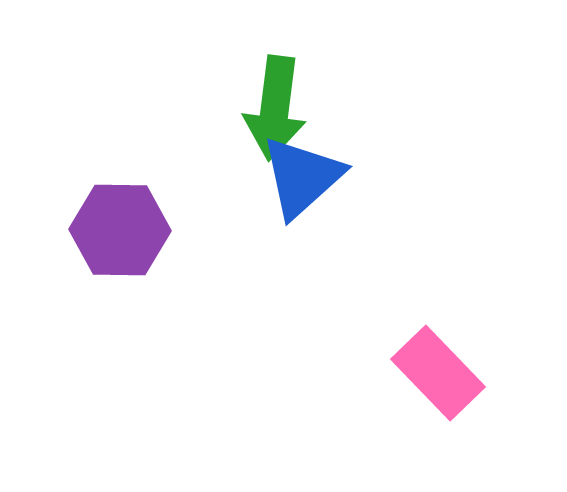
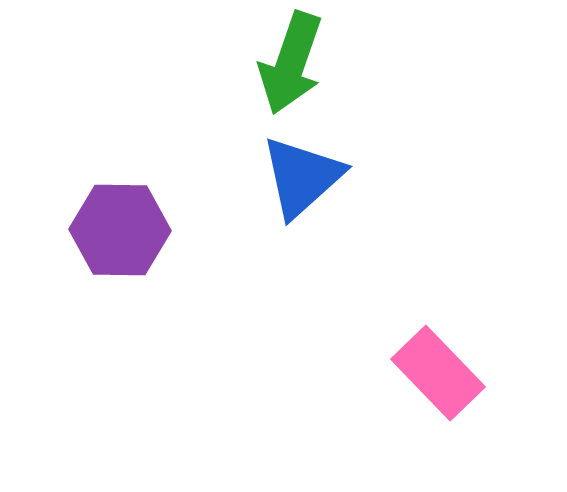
green arrow: moved 16 px right, 45 px up; rotated 12 degrees clockwise
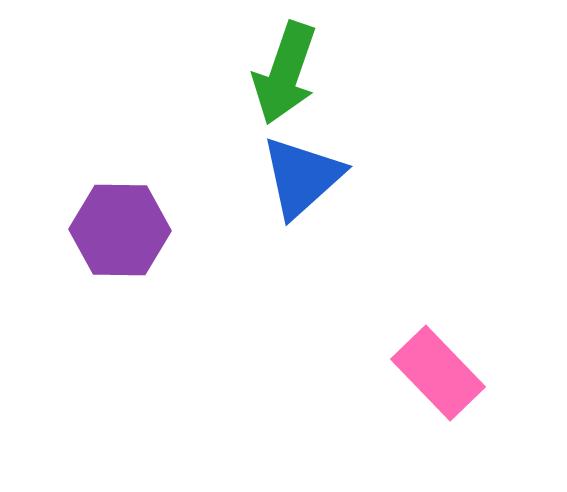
green arrow: moved 6 px left, 10 px down
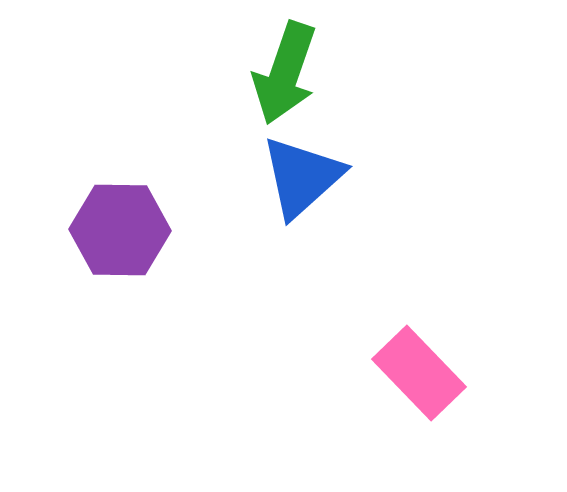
pink rectangle: moved 19 px left
